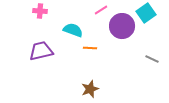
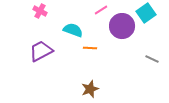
pink cross: rotated 24 degrees clockwise
purple trapezoid: rotated 15 degrees counterclockwise
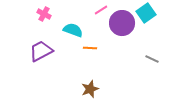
pink cross: moved 4 px right, 3 px down
purple circle: moved 3 px up
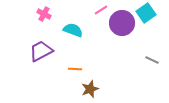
orange line: moved 15 px left, 21 px down
gray line: moved 1 px down
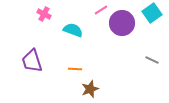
cyan square: moved 6 px right
purple trapezoid: moved 9 px left, 10 px down; rotated 80 degrees counterclockwise
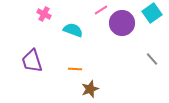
gray line: moved 1 px up; rotated 24 degrees clockwise
